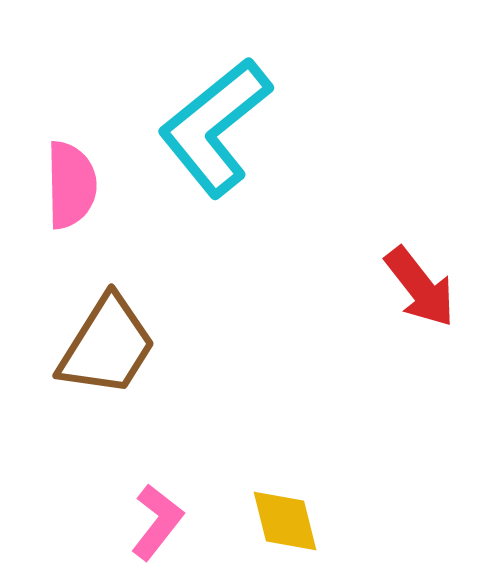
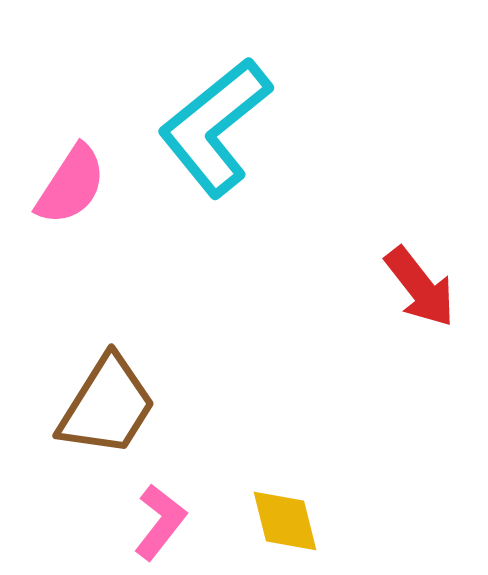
pink semicircle: rotated 34 degrees clockwise
brown trapezoid: moved 60 px down
pink L-shape: moved 3 px right
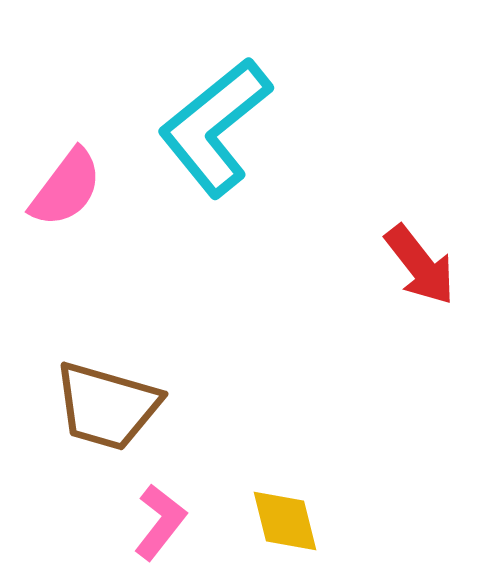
pink semicircle: moved 5 px left, 3 px down; rotated 4 degrees clockwise
red arrow: moved 22 px up
brown trapezoid: rotated 74 degrees clockwise
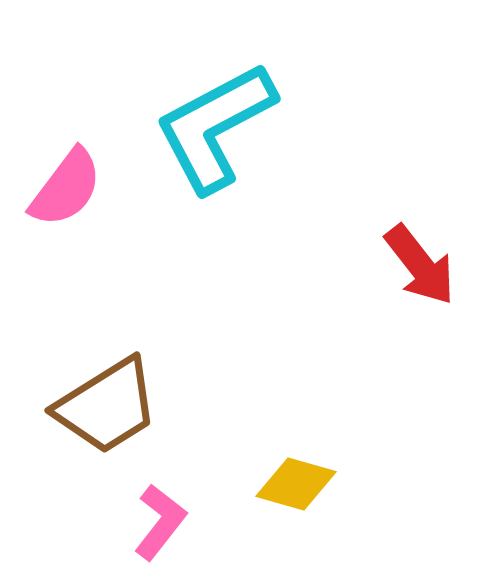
cyan L-shape: rotated 11 degrees clockwise
brown trapezoid: rotated 48 degrees counterclockwise
yellow diamond: moved 11 px right, 37 px up; rotated 60 degrees counterclockwise
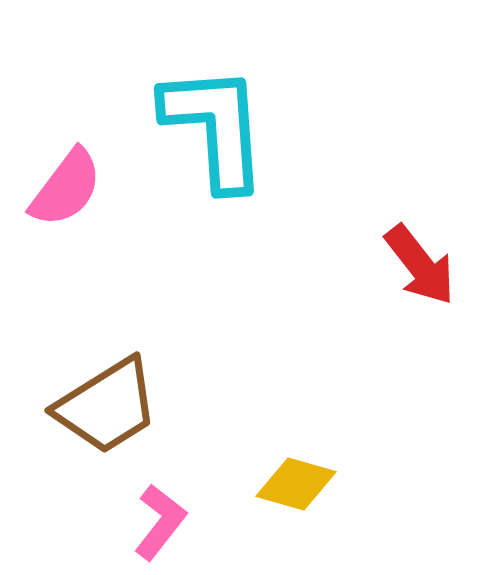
cyan L-shape: rotated 114 degrees clockwise
